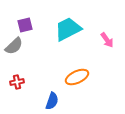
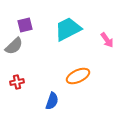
orange ellipse: moved 1 px right, 1 px up
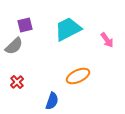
red cross: rotated 32 degrees counterclockwise
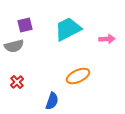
pink arrow: moved 1 px up; rotated 56 degrees counterclockwise
gray semicircle: rotated 30 degrees clockwise
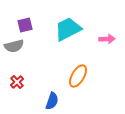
orange ellipse: rotated 35 degrees counterclockwise
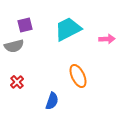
orange ellipse: rotated 55 degrees counterclockwise
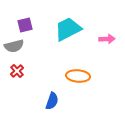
orange ellipse: rotated 60 degrees counterclockwise
red cross: moved 11 px up
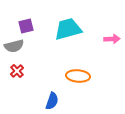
purple square: moved 1 px right, 1 px down
cyan trapezoid: rotated 12 degrees clockwise
pink arrow: moved 5 px right
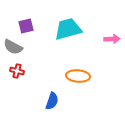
gray semicircle: moved 1 px left, 1 px down; rotated 42 degrees clockwise
red cross: rotated 32 degrees counterclockwise
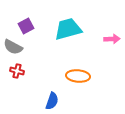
purple square: rotated 14 degrees counterclockwise
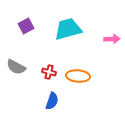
gray semicircle: moved 3 px right, 20 px down
red cross: moved 32 px right, 1 px down
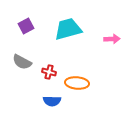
gray semicircle: moved 6 px right, 5 px up
orange ellipse: moved 1 px left, 7 px down
blue semicircle: rotated 72 degrees clockwise
